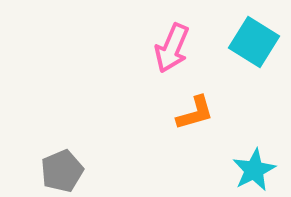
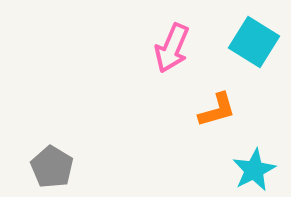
orange L-shape: moved 22 px right, 3 px up
gray pentagon: moved 10 px left, 4 px up; rotated 18 degrees counterclockwise
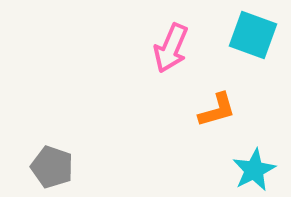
cyan square: moved 1 px left, 7 px up; rotated 12 degrees counterclockwise
pink arrow: moved 1 px left
gray pentagon: rotated 12 degrees counterclockwise
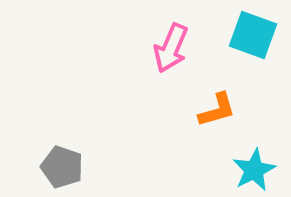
gray pentagon: moved 10 px right
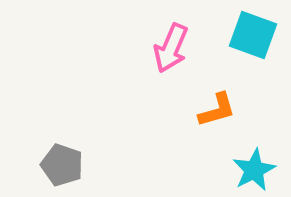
gray pentagon: moved 2 px up
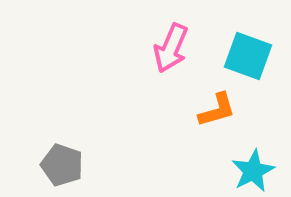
cyan square: moved 5 px left, 21 px down
cyan star: moved 1 px left, 1 px down
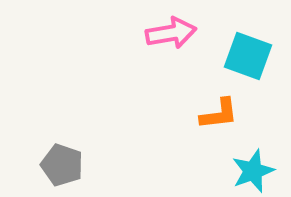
pink arrow: moved 15 px up; rotated 123 degrees counterclockwise
orange L-shape: moved 2 px right, 4 px down; rotated 9 degrees clockwise
cyan star: rotated 6 degrees clockwise
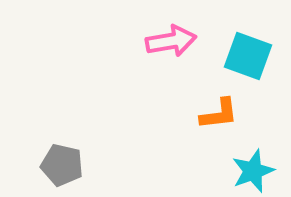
pink arrow: moved 8 px down
gray pentagon: rotated 6 degrees counterclockwise
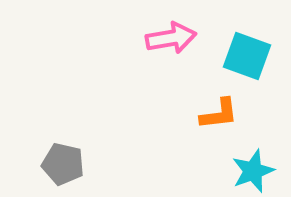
pink arrow: moved 3 px up
cyan square: moved 1 px left
gray pentagon: moved 1 px right, 1 px up
